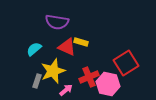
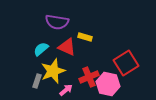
yellow rectangle: moved 4 px right, 5 px up
cyan semicircle: moved 7 px right
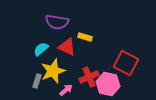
red square: rotated 30 degrees counterclockwise
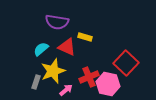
red square: rotated 15 degrees clockwise
gray rectangle: moved 1 px left, 1 px down
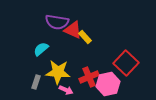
yellow rectangle: rotated 32 degrees clockwise
red triangle: moved 6 px right, 17 px up
yellow star: moved 5 px right, 1 px down; rotated 25 degrees clockwise
pink hexagon: rotated 25 degrees counterclockwise
pink arrow: rotated 64 degrees clockwise
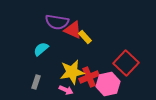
yellow star: moved 14 px right; rotated 15 degrees counterclockwise
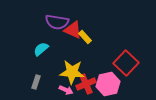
yellow star: rotated 15 degrees clockwise
red cross: moved 3 px left, 7 px down
